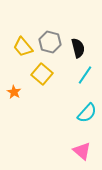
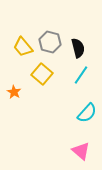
cyan line: moved 4 px left
pink triangle: moved 1 px left
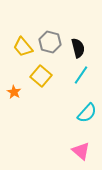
yellow square: moved 1 px left, 2 px down
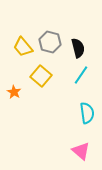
cyan semicircle: rotated 50 degrees counterclockwise
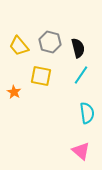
yellow trapezoid: moved 4 px left, 1 px up
yellow square: rotated 30 degrees counterclockwise
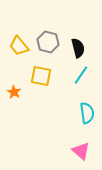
gray hexagon: moved 2 px left
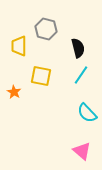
gray hexagon: moved 2 px left, 13 px up
yellow trapezoid: rotated 40 degrees clockwise
cyan semicircle: rotated 145 degrees clockwise
pink triangle: moved 1 px right
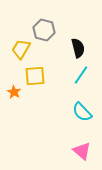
gray hexagon: moved 2 px left, 1 px down
yellow trapezoid: moved 2 px right, 3 px down; rotated 30 degrees clockwise
yellow square: moved 6 px left; rotated 15 degrees counterclockwise
cyan semicircle: moved 5 px left, 1 px up
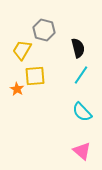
yellow trapezoid: moved 1 px right, 1 px down
orange star: moved 3 px right, 3 px up
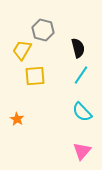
gray hexagon: moved 1 px left
orange star: moved 30 px down
pink triangle: rotated 30 degrees clockwise
